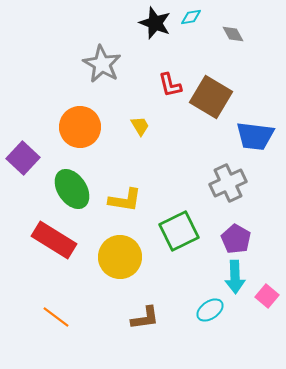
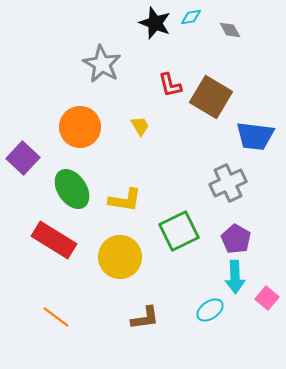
gray diamond: moved 3 px left, 4 px up
pink square: moved 2 px down
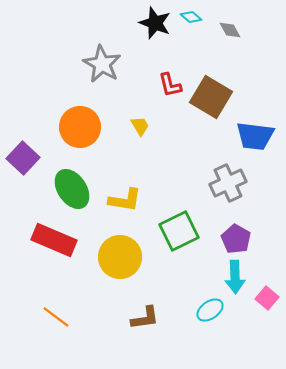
cyan diamond: rotated 50 degrees clockwise
red rectangle: rotated 9 degrees counterclockwise
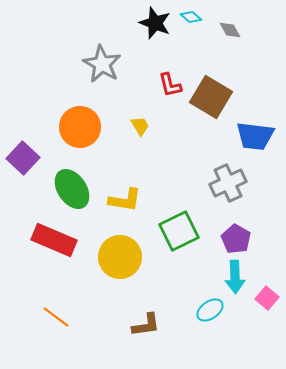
brown L-shape: moved 1 px right, 7 px down
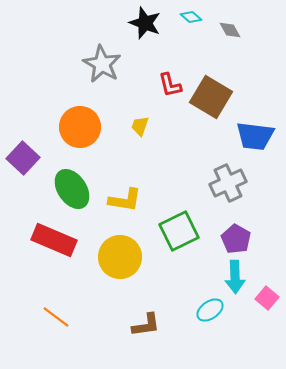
black star: moved 10 px left
yellow trapezoid: rotated 130 degrees counterclockwise
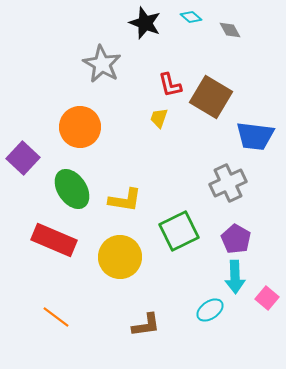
yellow trapezoid: moved 19 px right, 8 px up
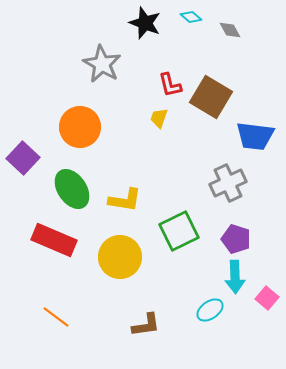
purple pentagon: rotated 12 degrees counterclockwise
